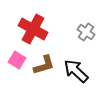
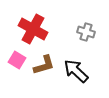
gray cross: rotated 18 degrees counterclockwise
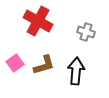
red cross: moved 5 px right, 8 px up
pink square: moved 2 px left, 3 px down; rotated 24 degrees clockwise
black arrow: rotated 52 degrees clockwise
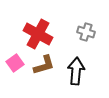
red cross: moved 13 px down
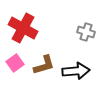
red cross: moved 15 px left, 6 px up
black arrow: rotated 80 degrees clockwise
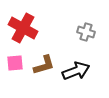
pink square: rotated 30 degrees clockwise
black arrow: rotated 16 degrees counterclockwise
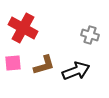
gray cross: moved 4 px right, 3 px down
pink square: moved 2 px left
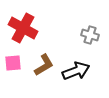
brown L-shape: rotated 15 degrees counterclockwise
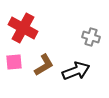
gray cross: moved 1 px right, 2 px down
pink square: moved 1 px right, 1 px up
